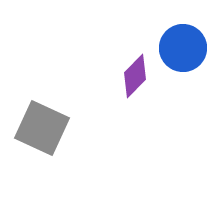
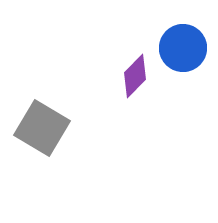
gray square: rotated 6 degrees clockwise
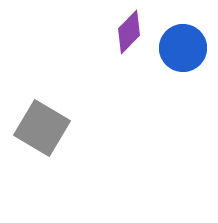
purple diamond: moved 6 px left, 44 px up
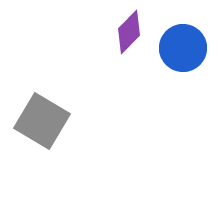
gray square: moved 7 px up
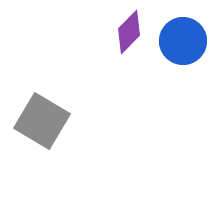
blue circle: moved 7 px up
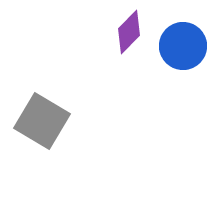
blue circle: moved 5 px down
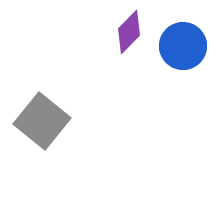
gray square: rotated 8 degrees clockwise
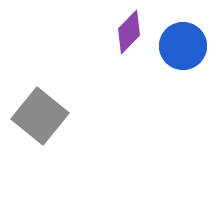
gray square: moved 2 px left, 5 px up
